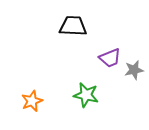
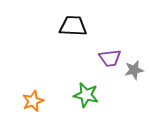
purple trapezoid: rotated 15 degrees clockwise
orange star: moved 1 px right
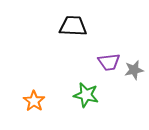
purple trapezoid: moved 1 px left, 4 px down
orange star: moved 1 px right; rotated 15 degrees counterclockwise
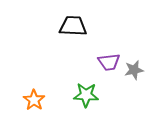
green star: rotated 10 degrees counterclockwise
orange star: moved 1 px up
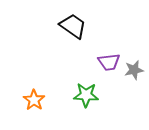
black trapezoid: rotated 32 degrees clockwise
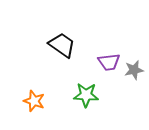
black trapezoid: moved 11 px left, 19 px down
orange star: moved 1 px down; rotated 15 degrees counterclockwise
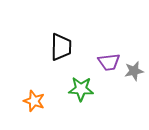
black trapezoid: moved 1 px left, 2 px down; rotated 56 degrees clockwise
gray star: moved 1 px down
green star: moved 5 px left, 6 px up
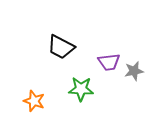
black trapezoid: rotated 116 degrees clockwise
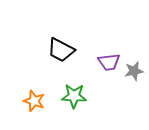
black trapezoid: moved 3 px down
green star: moved 7 px left, 7 px down
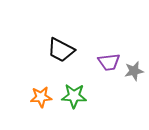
orange star: moved 7 px right, 4 px up; rotated 25 degrees counterclockwise
